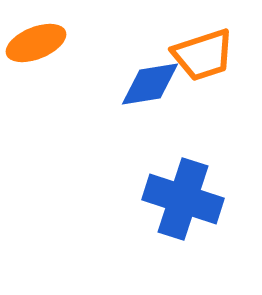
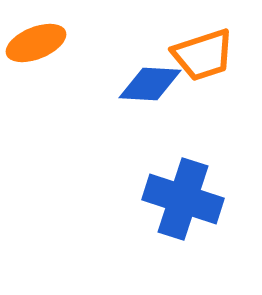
blue diamond: rotated 12 degrees clockwise
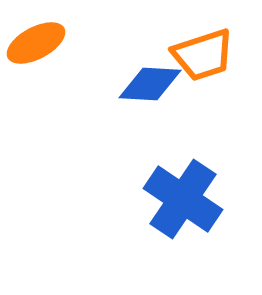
orange ellipse: rotated 6 degrees counterclockwise
blue cross: rotated 16 degrees clockwise
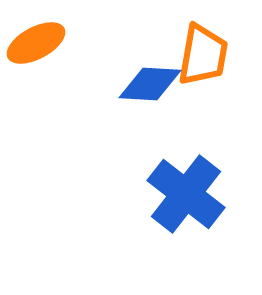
orange trapezoid: rotated 62 degrees counterclockwise
blue cross: moved 3 px right, 5 px up; rotated 4 degrees clockwise
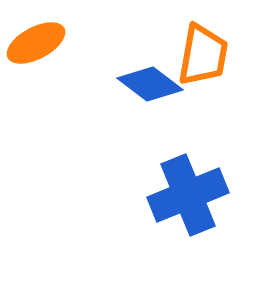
blue diamond: rotated 34 degrees clockwise
blue cross: moved 2 px right, 1 px down; rotated 30 degrees clockwise
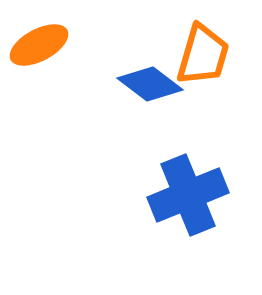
orange ellipse: moved 3 px right, 2 px down
orange trapezoid: rotated 6 degrees clockwise
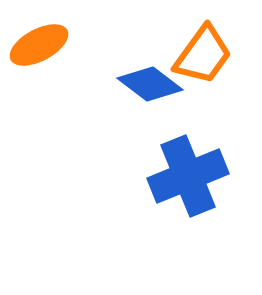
orange trapezoid: rotated 20 degrees clockwise
blue cross: moved 19 px up
